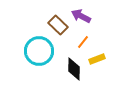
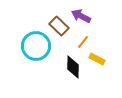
brown rectangle: moved 1 px right, 1 px down
cyan circle: moved 3 px left, 5 px up
yellow rectangle: rotated 49 degrees clockwise
black diamond: moved 1 px left, 2 px up
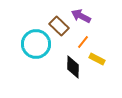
cyan circle: moved 2 px up
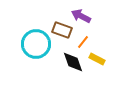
brown rectangle: moved 3 px right, 4 px down; rotated 24 degrees counterclockwise
black diamond: moved 5 px up; rotated 20 degrees counterclockwise
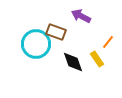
brown rectangle: moved 6 px left, 2 px down
orange line: moved 25 px right
yellow rectangle: rotated 28 degrees clockwise
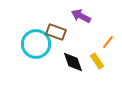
yellow rectangle: moved 2 px down
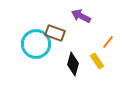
brown rectangle: moved 1 px left, 1 px down
black diamond: moved 2 px down; rotated 35 degrees clockwise
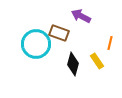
brown rectangle: moved 4 px right
orange line: moved 2 px right, 1 px down; rotated 24 degrees counterclockwise
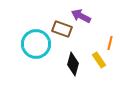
brown rectangle: moved 3 px right, 4 px up
yellow rectangle: moved 2 px right, 1 px up
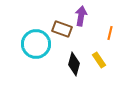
purple arrow: rotated 72 degrees clockwise
orange line: moved 10 px up
black diamond: moved 1 px right
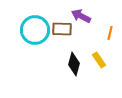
purple arrow: rotated 72 degrees counterclockwise
brown rectangle: rotated 18 degrees counterclockwise
cyan circle: moved 1 px left, 14 px up
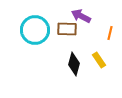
brown rectangle: moved 5 px right
